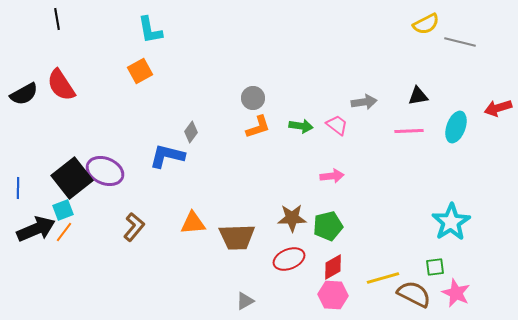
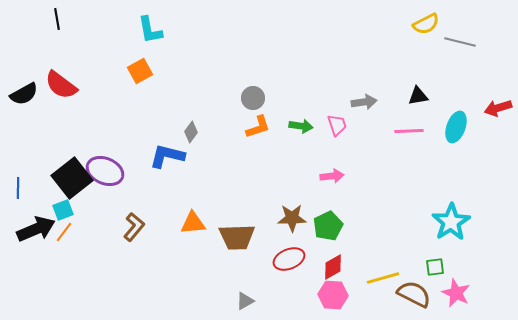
red semicircle: rotated 20 degrees counterclockwise
pink trapezoid: rotated 35 degrees clockwise
green pentagon: rotated 12 degrees counterclockwise
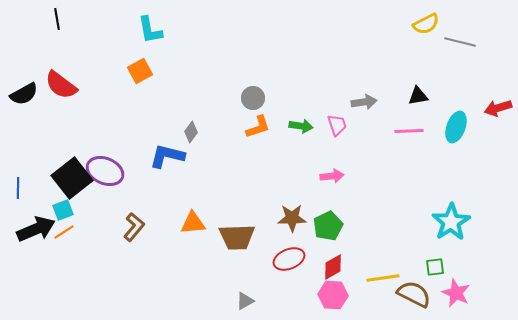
orange line: rotated 20 degrees clockwise
yellow line: rotated 8 degrees clockwise
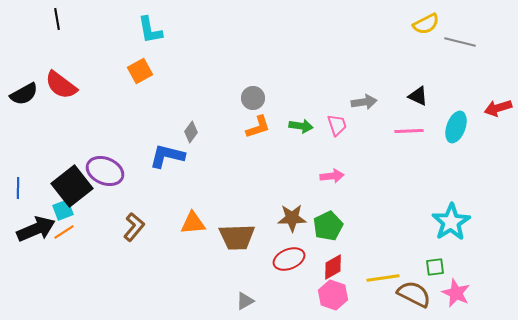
black triangle: rotated 35 degrees clockwise
black square: moved 8 px down
pink hexagon: rotated 16 degrees clockwise
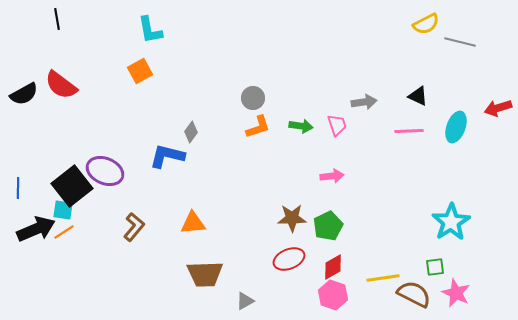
cyan square: rotated 30 degrees clockwise
brown trapezoid: moved 32 px left, 37 px down
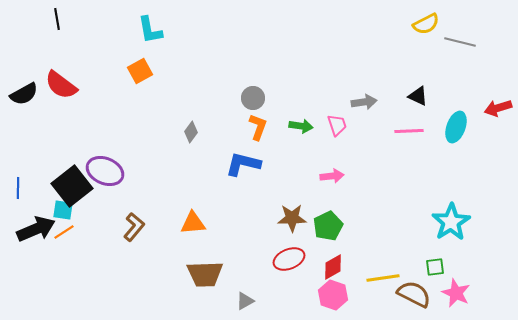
orange L-shape: rotated 52 degrees counterclockwise
blue L-shape: moved 76 px right, 8 px down
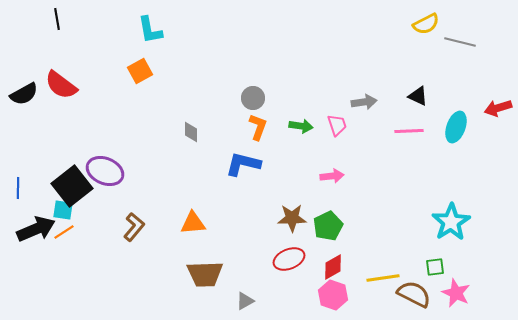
gray diamond: rotated 35 degrees counterclockwise
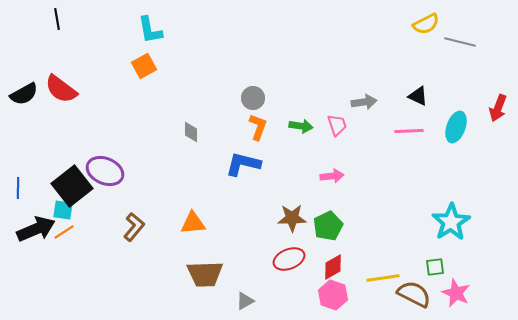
orange square: moved 4 px right, 5 px up
red semicircle: moved 4 px down
red arrow: rotated 52 degrees counterclockwise
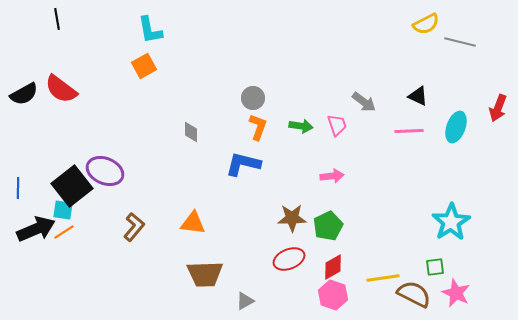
gray arrow: rotated 45 degrees clockwise
orange triangle: rotated 12 degrees clockwise
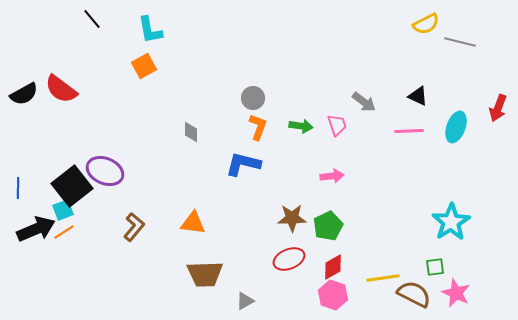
black line: moved 35 px right; rotated 30 degrees counterclockwise
cyan square: rotated 30 degrees counterclockwise
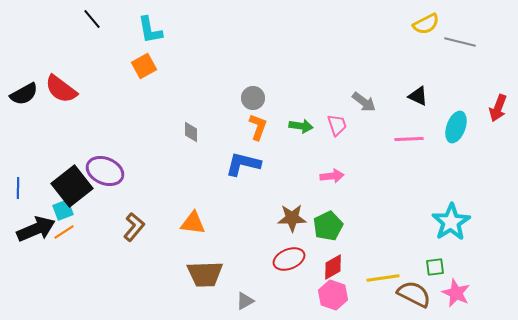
pink line: moved 8 px down
